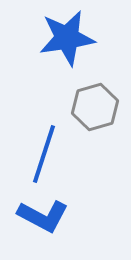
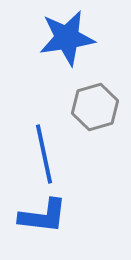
blue line: rotated 30 degrees counterclockwise
blue L-shape: rotated 21 degrees counterclockwise
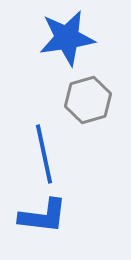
gray hexagon: moved 7 px left, 7 px up
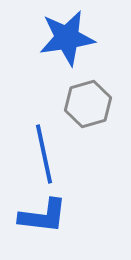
gray hexagon: moved 4 px down
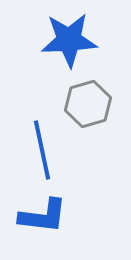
blue star: moved 2 px right, 2 px down; rotated 6 degrees clockwise
blue line: moved 2 px left, 4 px up
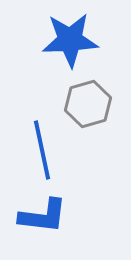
blue star: moved 1 px right
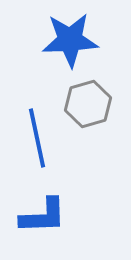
blue line: moved 5 px left, 12 px up
blue L-shape: rotated 9 degrees counterclockwise
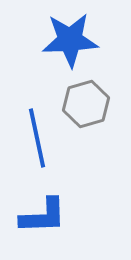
gray hexagon: moved 2 px left
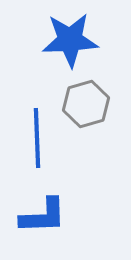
blue line: rotated 10 degrees clockwise
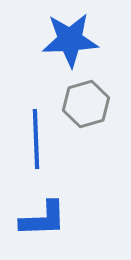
blue line: moved 1 px left, 1 px down
blue L-shape: moved 3 px down
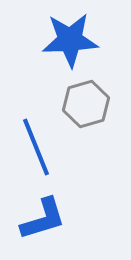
blue line: moved 8 px down; rotated 20 degrees counterclockwise
blue L-shape: rotated 15 degrees counterclockwise
